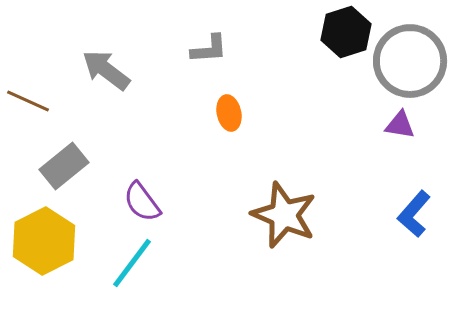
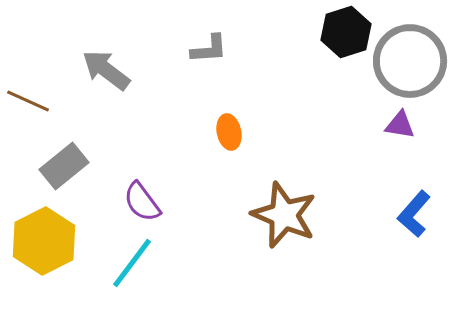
orange ellipse: moved 19 px down
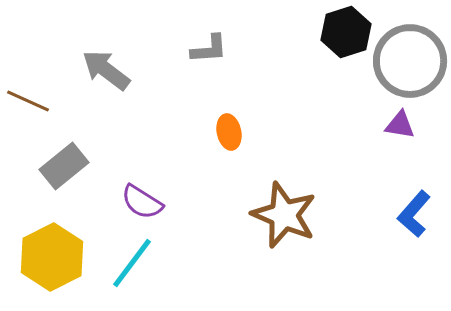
purple semicircle: rotated 21 degrees counterclockwise
yellow hexagon: moved 8 px right, 16 px down
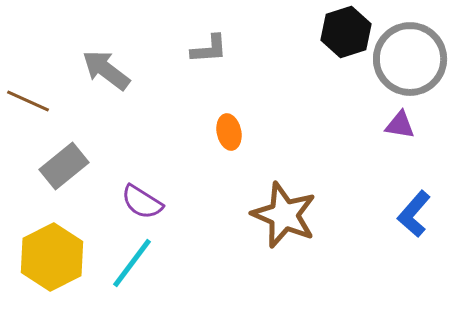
gray circle: moved 2 px up
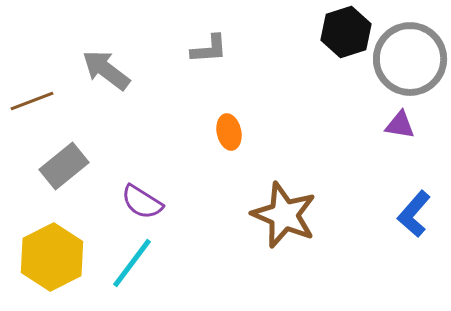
brown line: moved 4 px right; rotated 45 degrees counterclockwise
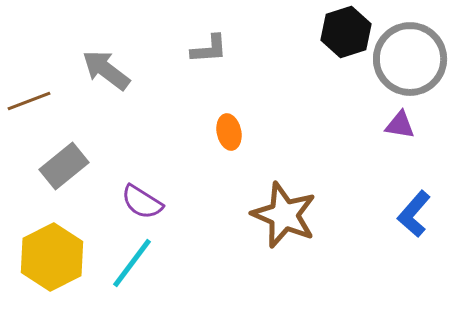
brown line: moved 3 px left
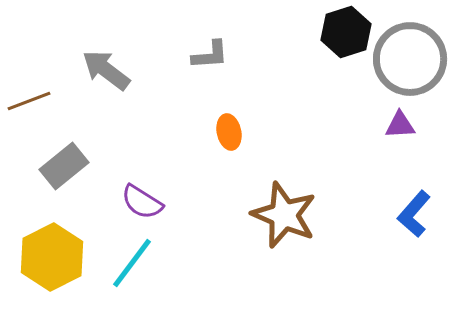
gray L-shape: moved 1 px right, 6 px down
purple triangle: rotated 12 degrees counterclockwise
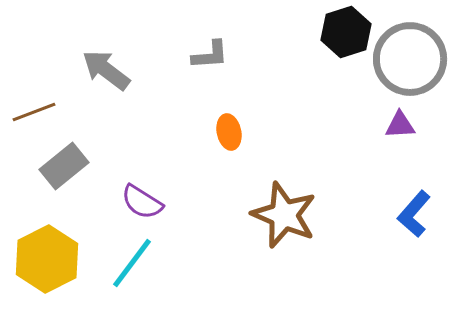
brown line: moved 5 px right, 11 px down
yellow hexagon: moved 5 px left, 2 px down
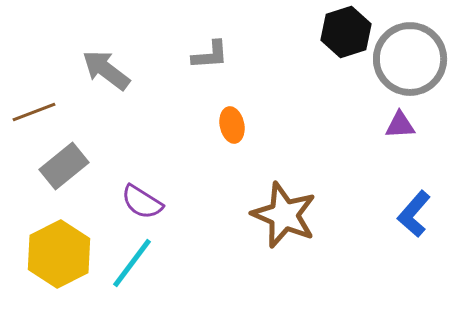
orange ellipse: moved 3 px right, 7 px up
yellow hexagon: moved 12 px right, 5 px up
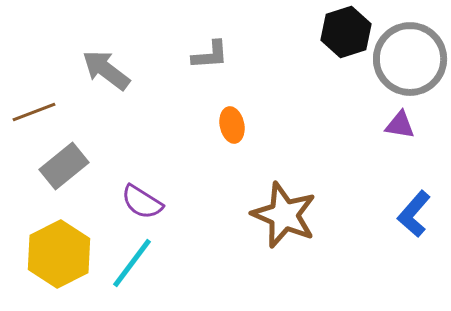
purple triangle: rotated 12 degrees clockwise
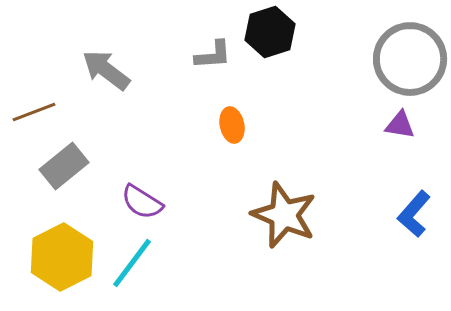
black hexagon: moved 76 px left
gray L-shape: moved 3 px right
yellow hexagon: moved 3 px right, 3 px down
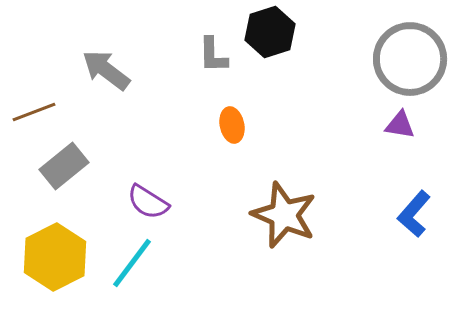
gray L-shape: rotated 93 degrees clockwise
purple semicircle: moved 6 px right
yellow hexagon: moved 7 px left
